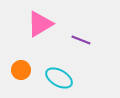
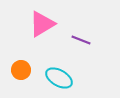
pink triangle: moved 2 px right
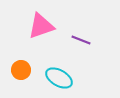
pink triangle: moved 1 px left, 2 px down; rotated 12 degrees clockwise
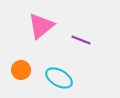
pink triangle: rotated 20 degrees counterclockwise
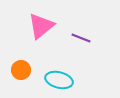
purple line: moved 2 px up
cyan ellipse: moved 2 px down; rotated 16 degrees counterclockwise
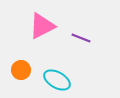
pink triangle: moved 1 px right; rotated 12 degrees clockwise
cyan ellipse: moved 2 px left; rotated 16 degrees clockwise
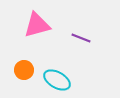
pink triangle: moved 5 px left, 1 px up; rotated 12 degrees clockwise
orange circle: moved 3 px right
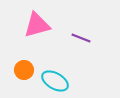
cyan ellipse: moved 2 px left, 1 px down
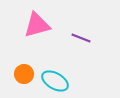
orange circle: moved 4 px down
